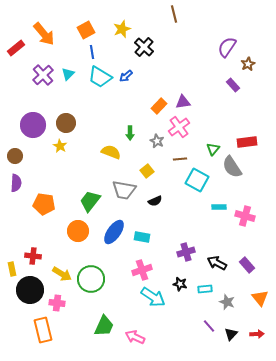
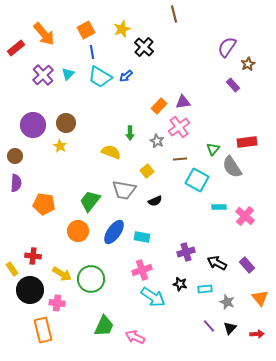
pink cross at (245, 216): rotated 24 degrees clockwise
yellow rectangle at (12, 269): rotated 24 degrees counterclockwise
black triangle at (231, 334): moved 1 px left, 6 px up
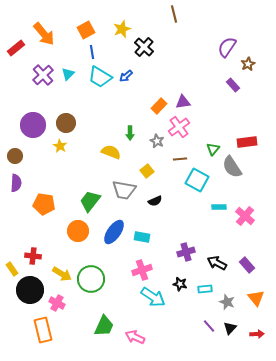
orange triangle at (260, 298): moved 4 px left
pink cross at (57, 303): rotated 21 degrees clockwise
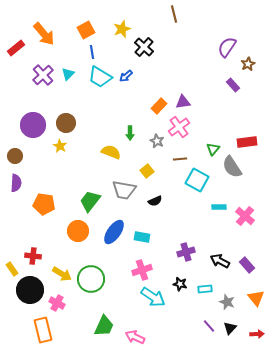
black arrow at (217, 263): moved 3 px right, 2 px up
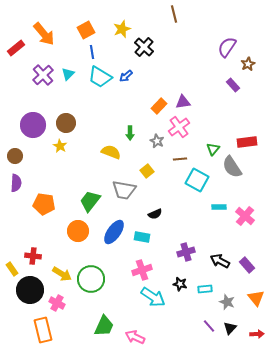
black semicircle at (155, 201): moved 13 px down
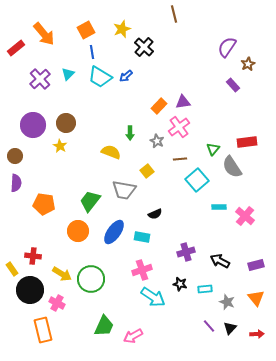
purple cross at (43, 75): moved 3 px left, 4 px down
cyan square at (197, 180): rotated 20 degrees clockwise
purple rectangle at (247, 265): moved 9 px right; rotated 63 degrees counterclockwise
pink arrow at (135, 337): moved 2 px left, 1 px up; rotated 54 degrees counterclockwise
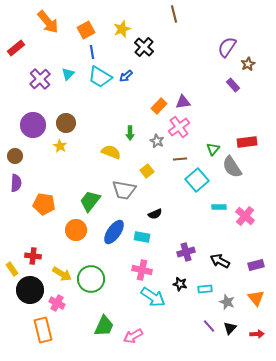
orange arrow at (44, 34): moved 4 px right, 12 px up
orange circle at (78, 231): moved 2 px left, 1 px up
pink cross at (142, 270): rotated 30 degrees clockwise
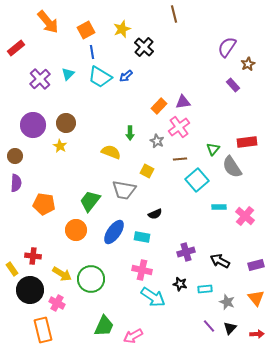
yellow square at (147, 171): rotated 24 degrees counterclockwise
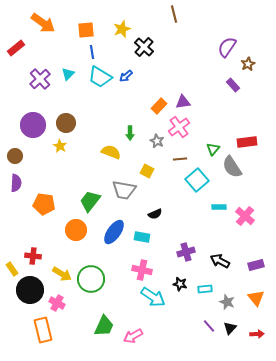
orange arrow at (48, 22): moved 5 px left, 1 px down; rotated 15 degrees counterclockwise
orange square at (86, 30): rotated 24 degrees clockwise
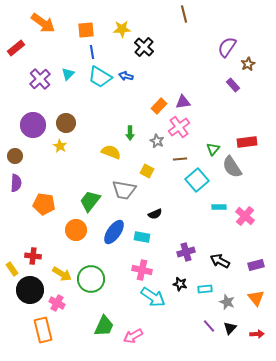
brown line at (174, 14): moved 10 px right
yellow star at (122, 29): rotated 18 degrees clockwise
blue arrow at (126, 76): rotated 56 degrees clockwise
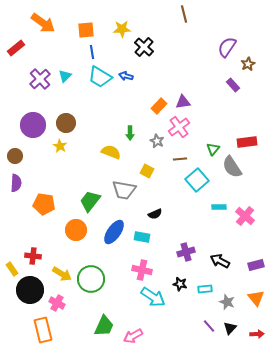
cyan triangle at (68, 74): moved 3 px left, 2 px down
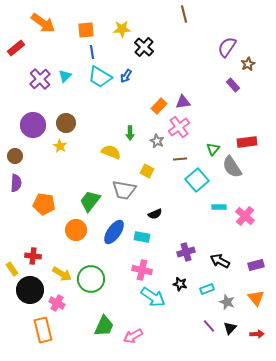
blue arrow at (126, 76): rotated 72 degrees counterclockwise
cyan rectangle at (205, 289): moved 2 px right; rotated 16 degrees counterclockwise
